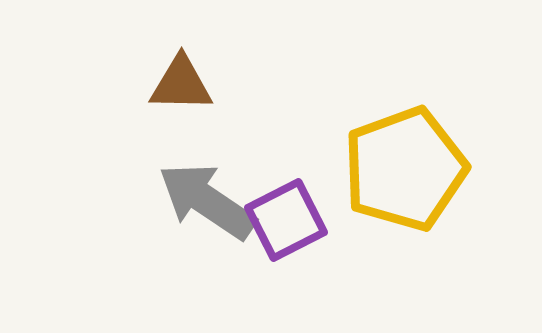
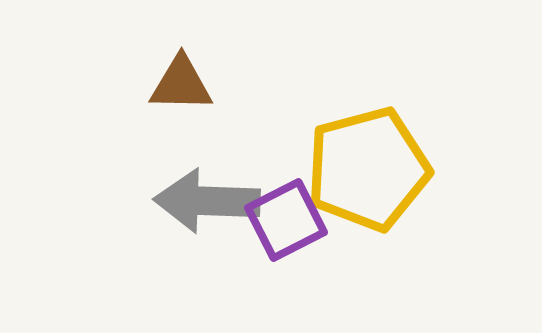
yellow pentagon: moved 37 px left; rotated 5 degrees clockwise
gray arrow: rotated 32 degrees counterclockwise
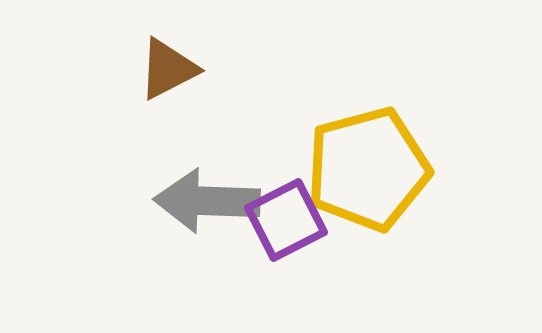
brown triangle: moved 13 px left, 15 px up; rotated 28 degrees counterclockwise
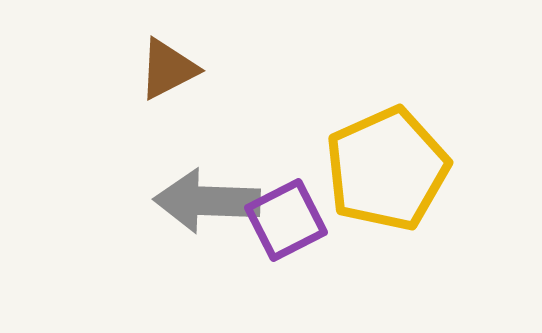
yellow pentagon: moved 19 px right; rotated 9 degrees counterclockwise
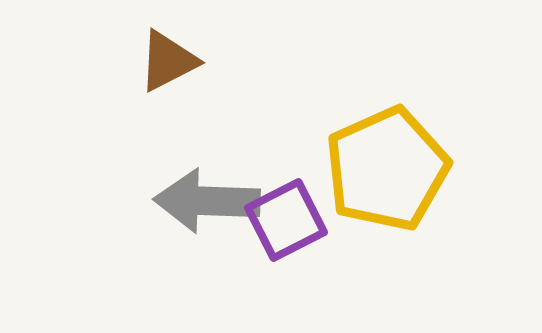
brown triangle: moved 8 px up
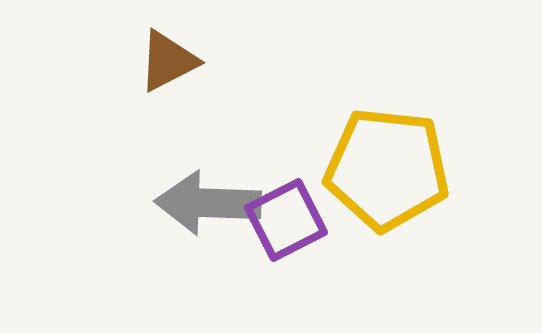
yellow pentagon: rotated 30 degrees clockwise
gray arrow: moved 1 px right, 2 px down
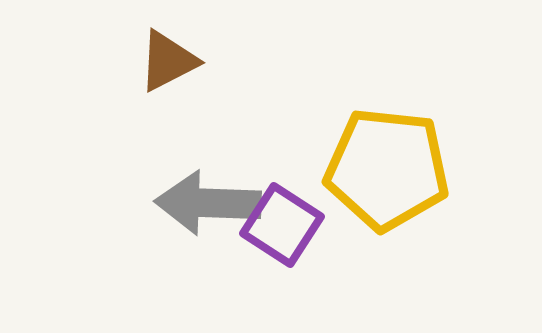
purple square: moved 4 px left, 5 px down; rotated 30 degrees counterclockwise
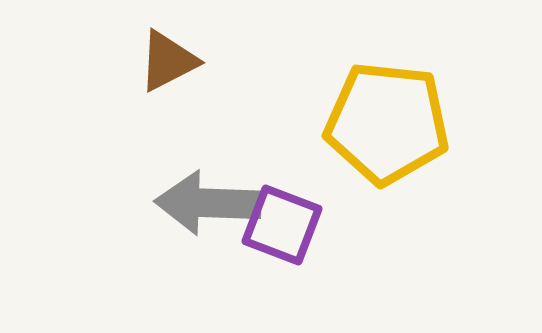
yellow pentagon: moved 46 px up
purple square: rotated 12 degrees counterclockwise
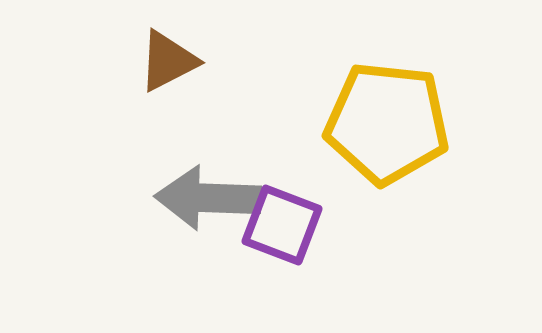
gray arrow: moved 5 px up
